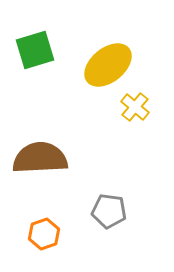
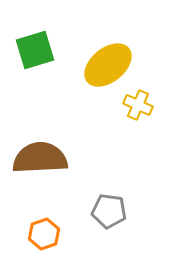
yellow cross: moved 3 px right, 2 px up; rotated 16 degrees counterclockwise
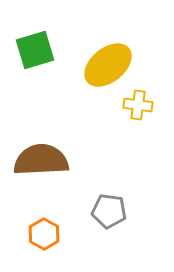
yellow cross: rotated 16 degrees counterclockwise
brown semicircle: moved 1 px right, 2 px down
orange hexagon: rotated 12 degrees counterclockwise
